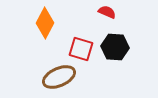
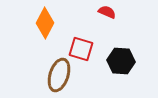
black hexagon: moved 6 px right, 14 px down
brown ellipse: moved 2 px up; rotated 48 degrees counterclockwise
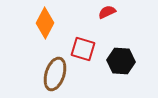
red semicircle: rotated 48 degrees counterclockwise
red square: moved 2 px right
brown ellipse: moved 4 px left, 1 px up
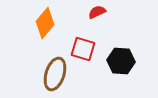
red semicircle: moved 10 px left
orange diamond: rotated 12 degrees clockwise
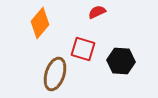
orange diamond: moved 5 px left
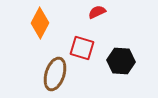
orange diamond: rotated 12 degrees counterclockwise
red square: moved 1 px left, 1 px up
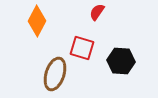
red semicircle: rotated 30 degrees counterclockwise
orange diamond: moved 3 px left, 2 px up
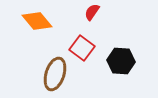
red semicircle: moved 5 px left
orange diamond: rotated 68 degrees counterclockwise
red square: rotated 20 degrees clockwise
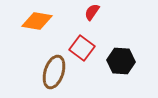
orange diamond: rotated 40 degrees counterclockwise
brown ellipse: moved 1 px left, 2 px up
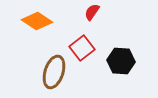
orange diamond: rotated 24 degrees clockwise
red square: rotated 15 degrees clockwise
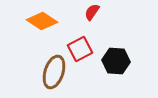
orange diamond: moved 5 px right
red square: moved 2 px left, 1 px down; rotated 10 degrees clockwise
black hexagon: moved 5 px left
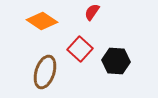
red square: rotated 20 degrees counterclockwise
brown ellipse: moved 9 px left
